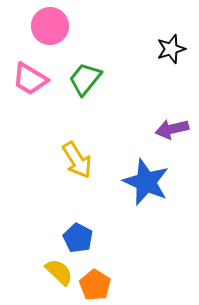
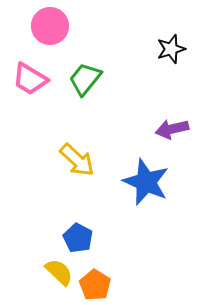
yellow arrow: rotated 15 degrees counterclockwise
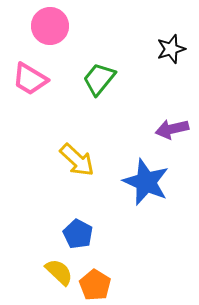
green trapezoid: moved 14 px right
blue pentagon: moved 4 px up
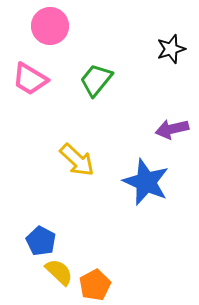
green trapezoid: moved 3 px left, 1 px down
blue pentagon: moved 37 px left, 7 px down
orange pentagon: rotated 12 degrees clockwise
